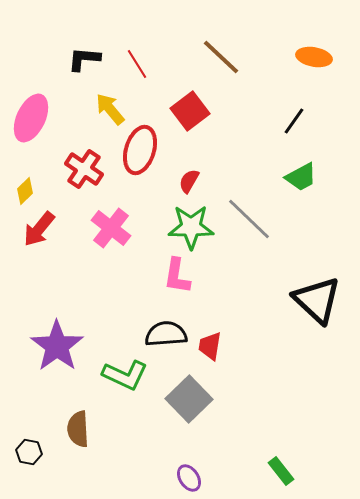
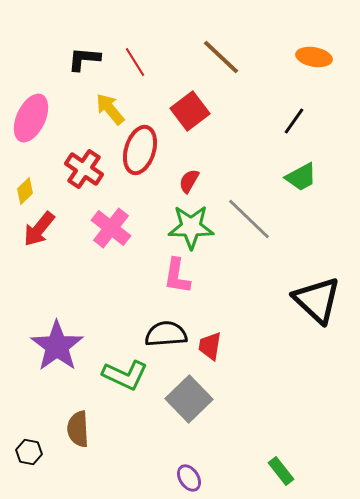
red line: moved 2 px left, 2 px up
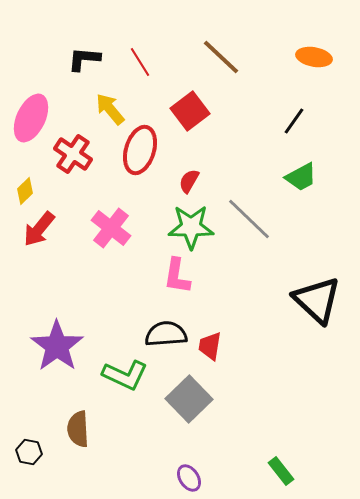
red line: moved 5 px right
red cross: moved 11 px left, 15 px up
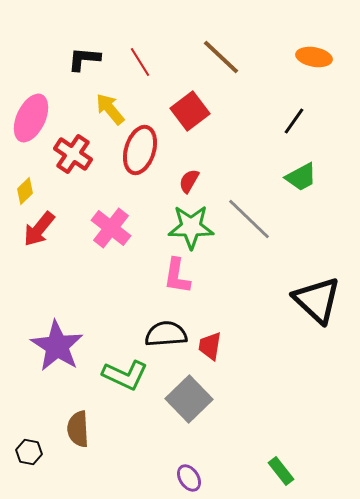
purple star: rotated 4 degrees counterclockwise
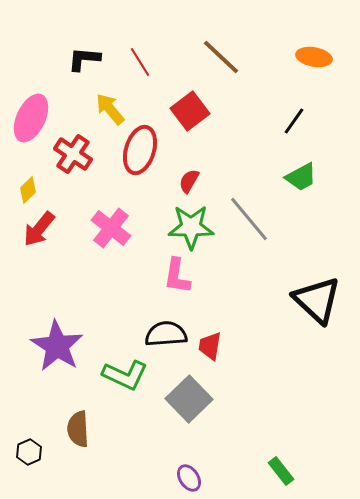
yellow diamond: moved 3 px right, 1 px up
gray line: rotated 6 degrees clockwise
black hexagon: rotated 25 degrees clockwise
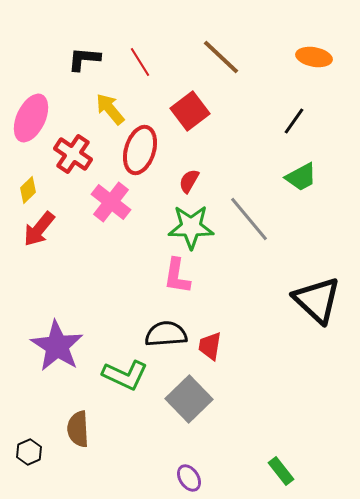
pink cross: moved 26 px up
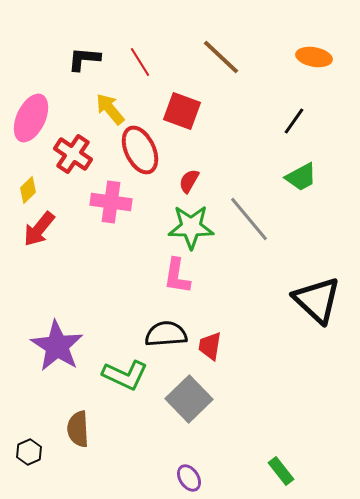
red square: moved 8 px left; rotated 33 degrees counterclockwise
red ellipse: rotated 42 degrees counterclockwise
pink cross: rotated 30 degrees counterclockwise
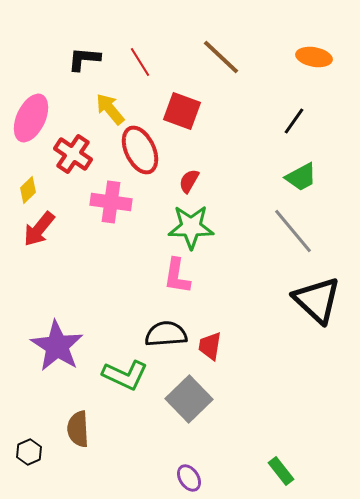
gray line: moved 44 px right, 12 px down
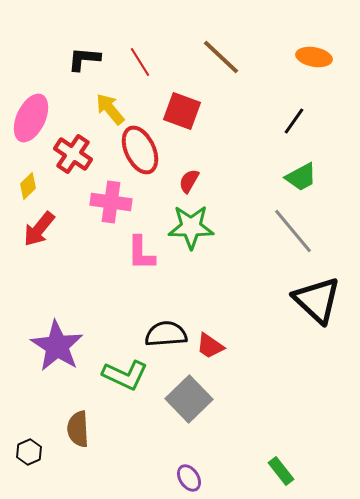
yellow diamond: moved 4 px up
pink L-shape: moved 36 px left, 23 px up; rotated 9 degrees counterclockwise
red trapezoid: rotated 64 degrees counterclockwise
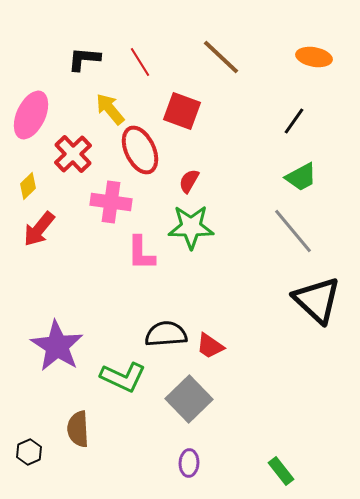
pink ellipse: moved 3 px up
red cross: rotated 12 degrees clockwise
green L-shape: moved 2 px left, 2 px down
purple ellipse: moved 15 px up; rotated 36 degrees clockwise
